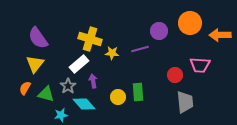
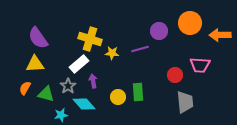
yellow triangle: rotated 48 degrees clockwise
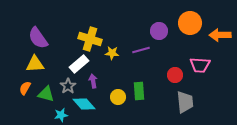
purple line: moved 1 px right, 1 px down
green rectangle: moved 1 px right, 1 px up
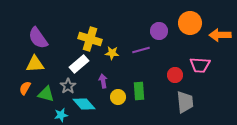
purple arrow: moved 10 px right
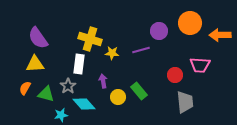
white rectangle: rotated 42 degrees counterclockwise
green rectangle: rotated 36 degrees counterclockwise
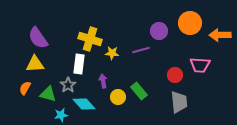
gray star: moved 1 px up
green triangle: moved 2 px right
gray trapezoid: moved 6 px left
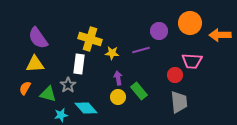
pink trapezoid: moved 8 px left, 4 px up
purple arrow: moved 15 px right, 3 px up
cyan diamond: moved 2 px right, 4 px down
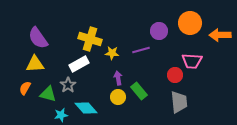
white rectangle: rotated 54 degrees clockwise
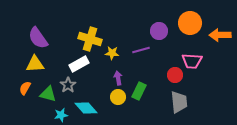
green rectangle: rotated 66 degrees clockwise
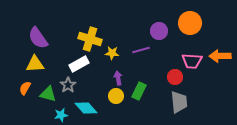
orange arrow: moved 21 px down
red circle: moved 2 px down
yellow circle: moved 2 px left, 1 px up
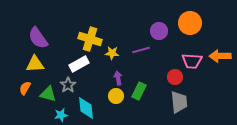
cyan diamond: rotated 35 degrees clockwise
